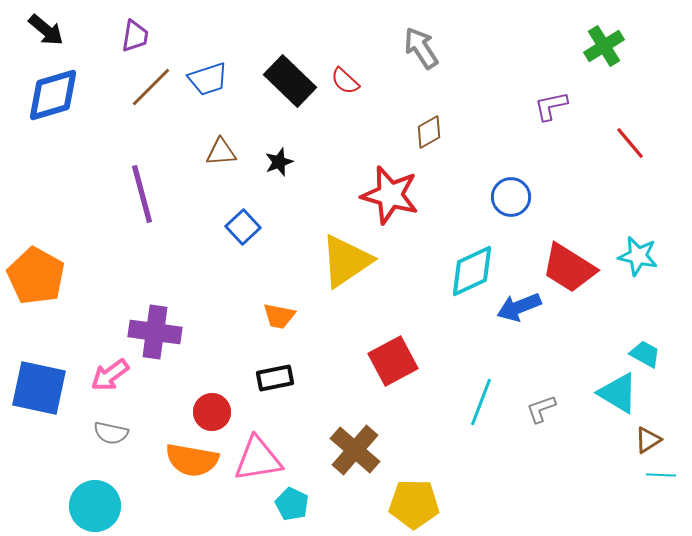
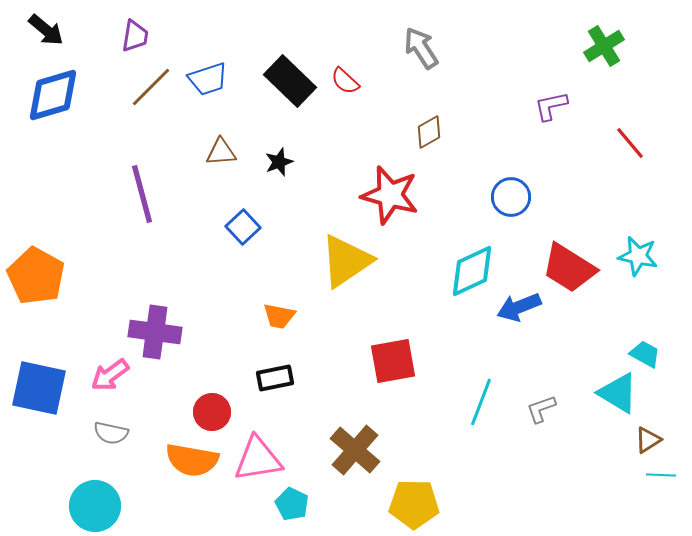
red square at (393, 361): rotated 18 degrees clockwise
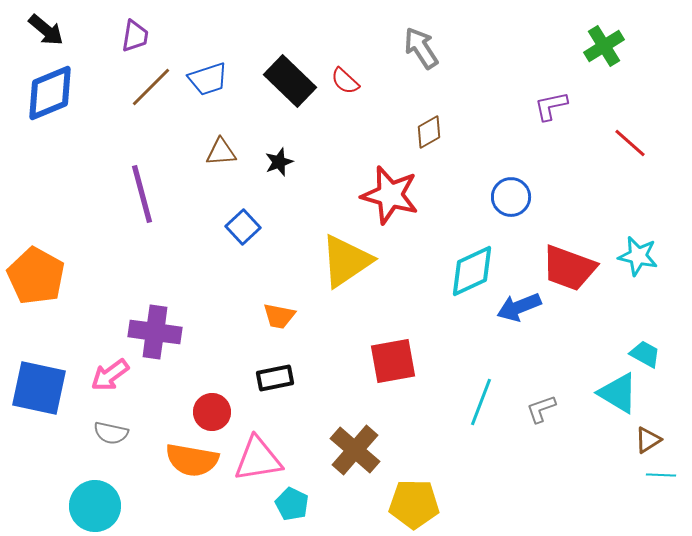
blue diamond at (53, 95): moved 3 px left, 2 px up; rotated 6 degrees counterclockwise
red line at (630, 143): rotated 9 degrees counterclockwise
red trapezoid at (569, 268): rotated 12 degrees counterclockwise
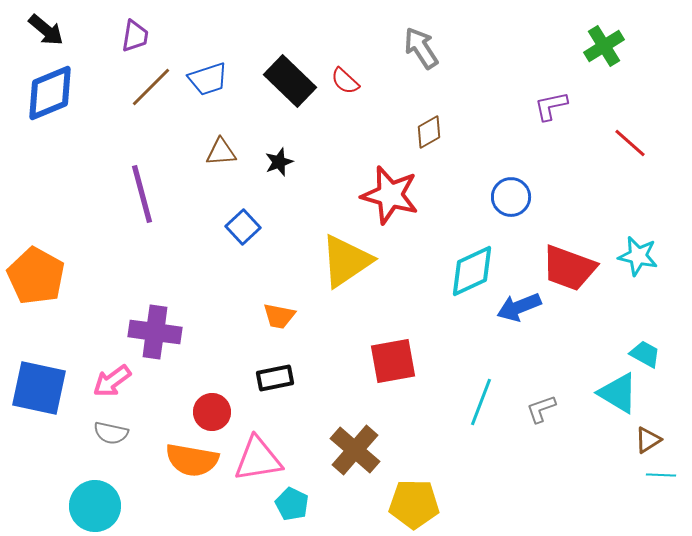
pink arrow at (110, 375): moved 2 px right, 6 px down
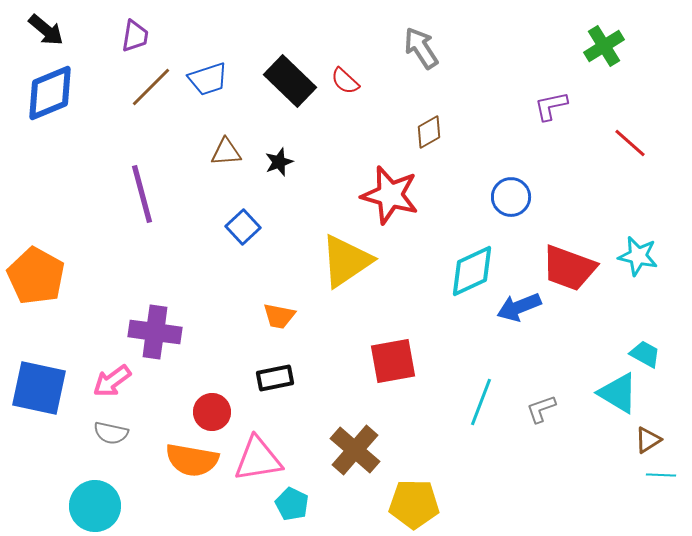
brown triangle at (221, 152): moved 5 px right
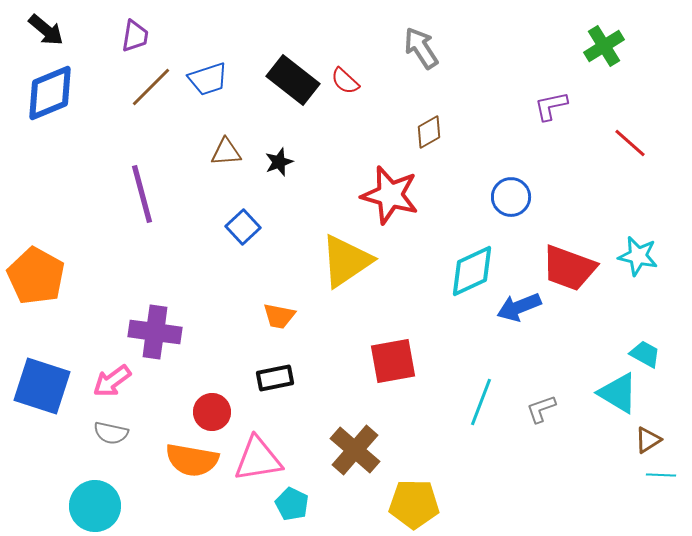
black rectangle at (290, 81): moved 3 px right, 1 px up; rotated 6 degrees counterclockwise
blue square at (39, 388): moved 3 px right, 2 px up; rotated 6 degrees clockwise
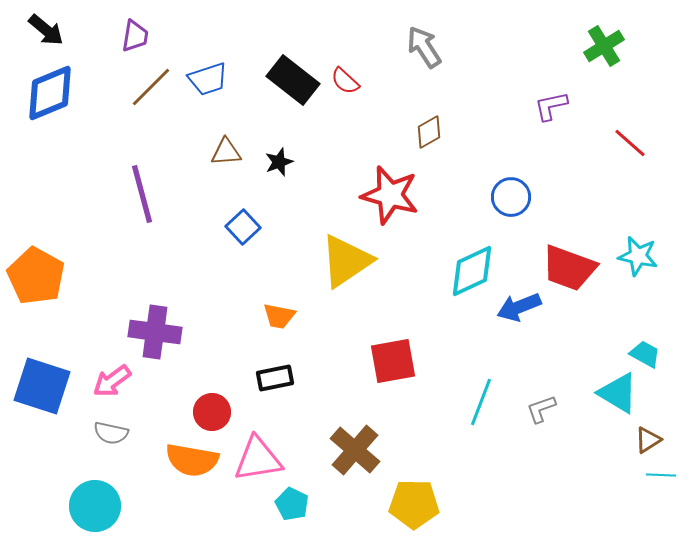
gray arrow at (421, 48): moved 3 px right, 1 px up
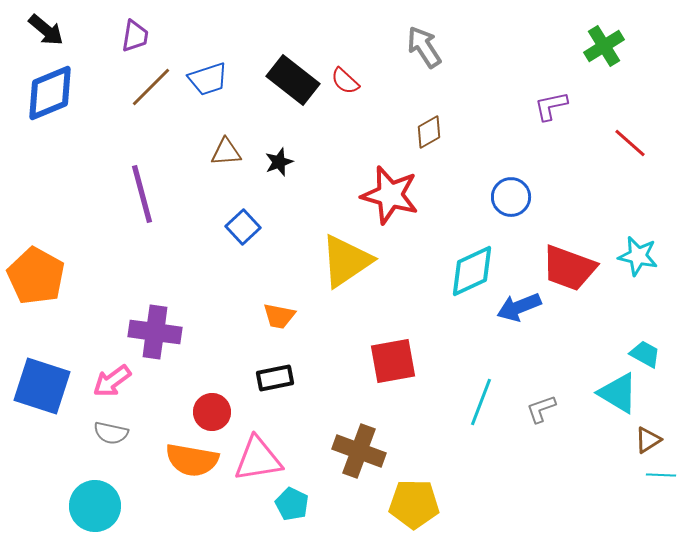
brown cross at (355, 450): moved 4 px right, 1 px down; rotated 21 degrees counterclockwise
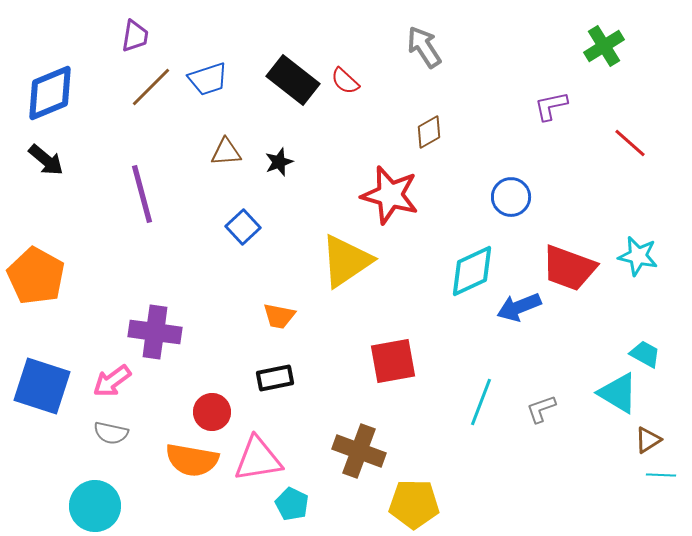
black arrow at (46, 30): moved 130 px down
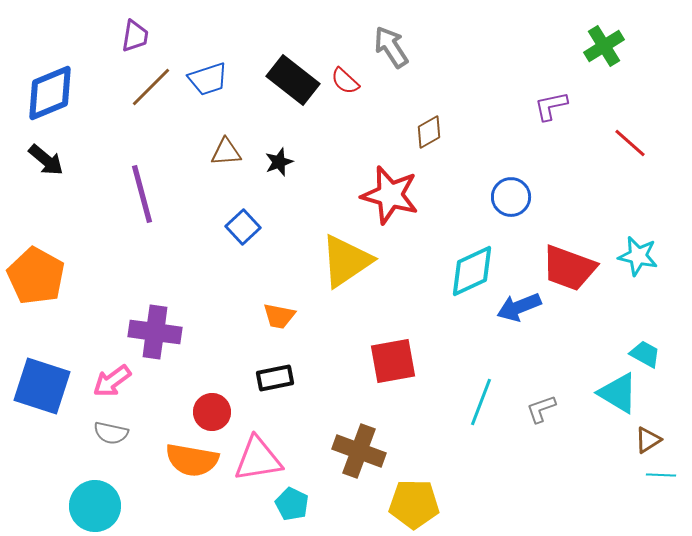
gray arrow at (424, 47): moved 33 px left
